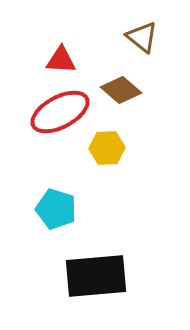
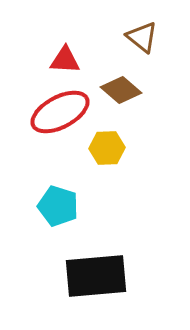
red triangle: moved 4 px right
cyan pentagon: moved 2 px right, 3 px up
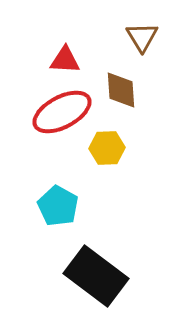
brown triangle: rotated 20 degrees clockwise
brown diamond: rotated 45 degrees clockwise
red ellipse: moved 2 px right
cyan pentagon: rotated 12 degrees clockwise
black rectangle: rotated 42 degrees clockwise
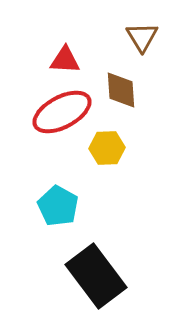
black rectangle: rotated 16 degrees clockwise
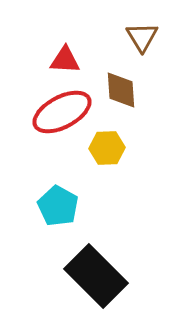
black rectangle: rotated 8 degrees counterclockwise
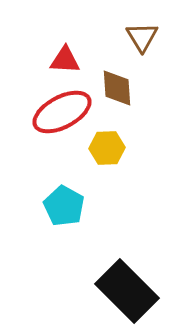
brown diamond: moved 4 px left, 2 px up
cyan pentagon: moved 6 px right
black rectangle: moved 31 px right, 15 px down
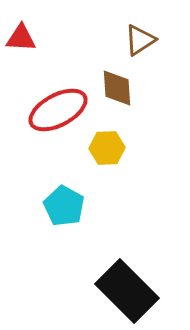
brown triangle: moved 2 px left, 3 px down; rotated 28 degrees clockwise
red triangle: moved 44 px left, 22 px up
red ellipse: moved 4 px left, 2 px up
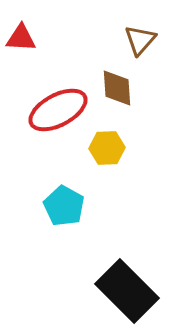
brown triangle: rotated 16 degrees counterclockwise
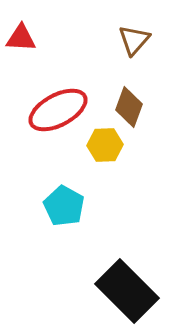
brown triangle: moved 6 px left
brown diamond: moved 12 px right, 19 px down; rotated 24 degrees clockwise
yellow hexagon: moved 2 px left, 3 px up
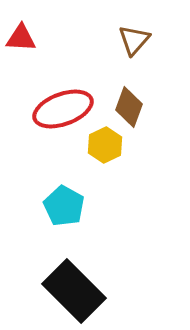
red ellipse: moved 5 px right, 1 px up; rotated 8 degrees clockwise
yellow hexagon: rotated 24 degrees counterclockwise
black rectangle: moved 53 px left
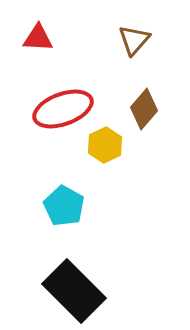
red triangle: moved 17 px right
brown diamond: moved 15 px right, 2 px down; rotated 21 degrees clockwise
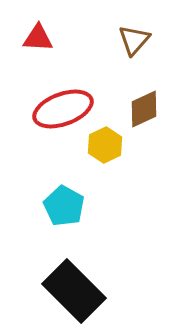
brown diamond: rotated 24 degrees clockwise
